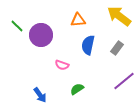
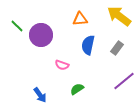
orange triangle: moved 2 px right, 1 px up
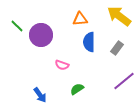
blue semicircle: moved 1 px right, 3 px up; rotated 12 degrees counterclockwise
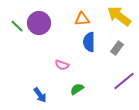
orange triangle: moved 2 px right
purple circle: moved 2 px left, 12 px up
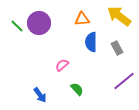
blue semicircle: moved 2 px right
gray rectangle: rotated 64 degrees counterclockwise
pink semicircle: rotated 120 degrees clockwise
green semicircle: rotated 80 degrees clockwise
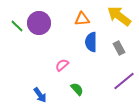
gray rectangle: moved 2 px right
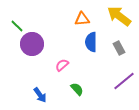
purple circle: moved 7 px left, 21 px down
